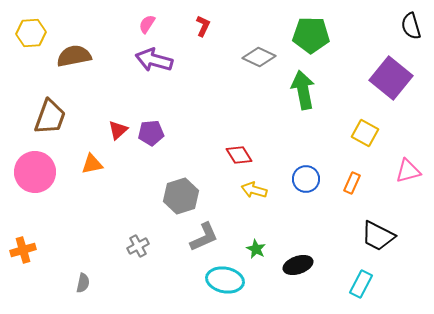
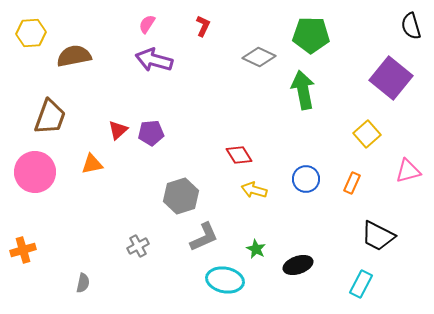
yellow square: moved 2 px right, 1 px down; rotated 20 degrees clockwise
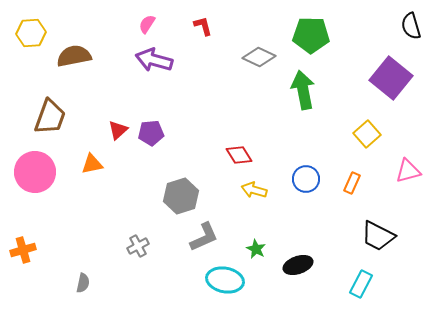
red L-shape: rotated 40 degrees counterclockwise
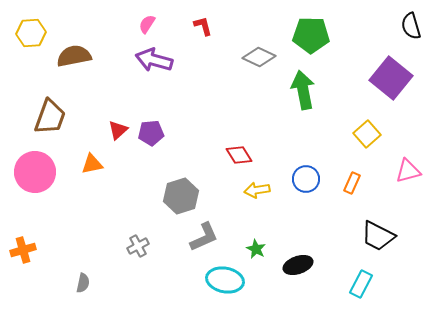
yellow arrow: moved 3 px right; rotated 25 degrees counterclockwise
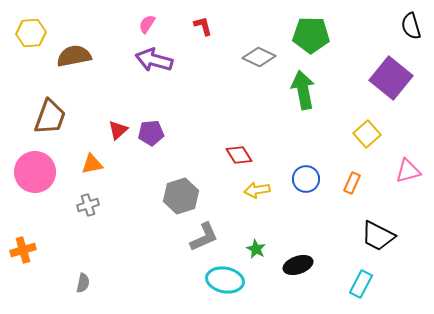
gray cross: moved 50 px left, 41 px up; rotated 10 degrees clockwise
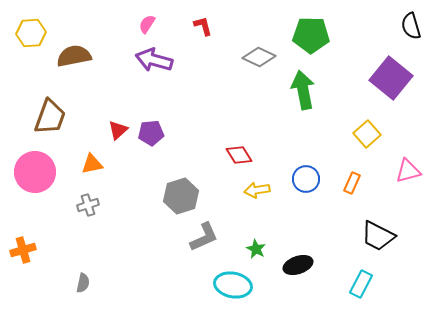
cyan ellipse: moved 8 px right, 5 px down
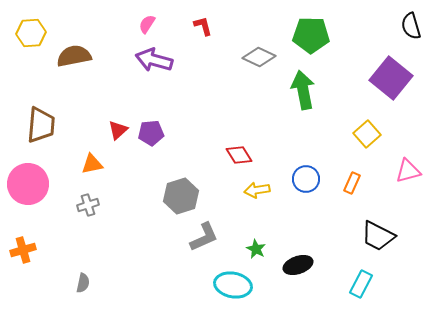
brown trapezoid: moved 9 px left, 8 px down; rotated 15 degrees counterclockwise
pink circle: moved 7 px left, 12 px down
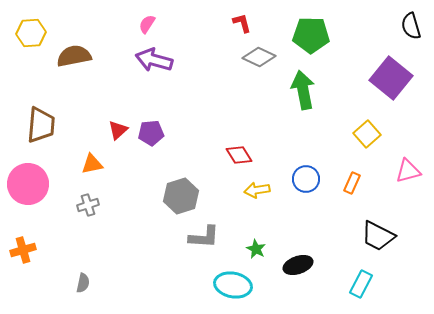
red L-shape: moved 39 px right, 3 px up
gray L-shape: rotated 28 degrees clockwise
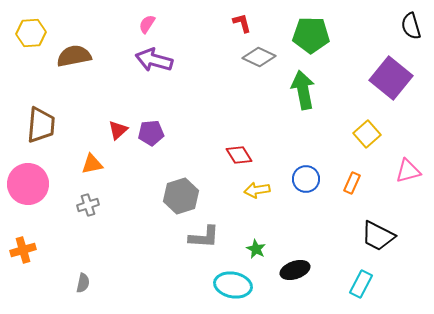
black ellipse: moved 3 px left, 5 px down
